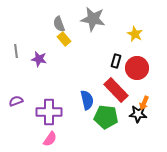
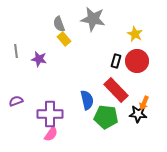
red circle: moved 7 px up
purple cross: moved 1 px right, 2 px down
pink semicircle: moved 1 px right, 5 px up
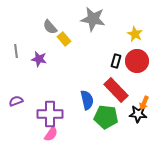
gray semicircle: moved 9 px left, 3 px down; rotated 21 degrees counterclockwise
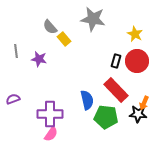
purple semicircle: moved 3 px left, 2 px up
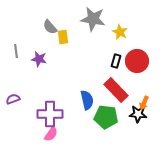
yellow star: moved 15 px left, 2 px up
yellow rectangle: moved 1 px left, 2 px up; rotated 32 degrees clockwise
